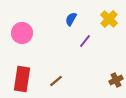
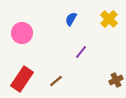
purple line: moved 4 px left, 11 px down
red rectangle: rotated 25 degrees clockwise
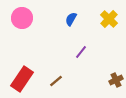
pink circle: moved 15 px up
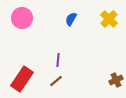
purple line: moved 23 px left, 8 px down; rotated 32 degrees counterclockwise
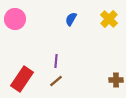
pink circle: moved 7 px left, 1 px down
purple line: moved 2 px left, 1 px down
brown cross: rotated 24 degrees clockwise
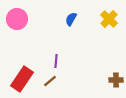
pink circle: moved 2 px right
brown line: moved 6 px left
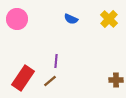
blue semicircle: rotated 96 degrees counterclockwise
red rectangle: moved 1 px right, 1 px up
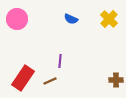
purple line: moved 4 px right
brown line: rotated 16 degrees clockwise
